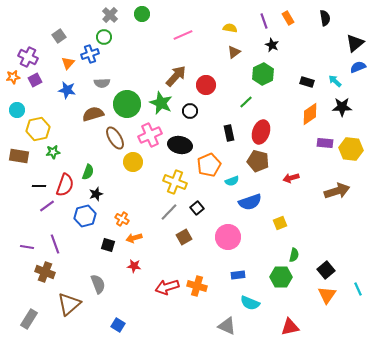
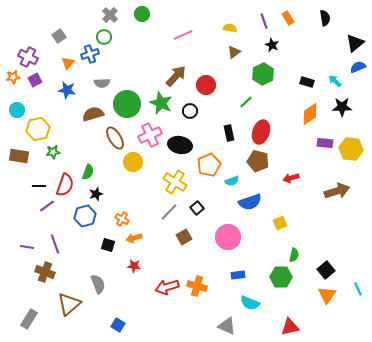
yellow cross at (175, 182): rotated 10 degrees clockwise
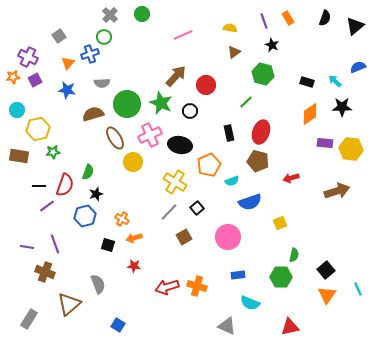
black semicircle at (325, 18): rotated 28 degrees clockwise
black triangle at (355, 43): moved 17 px up
green hexagon at (263, 74): rotated 20 degrees counterclockwise
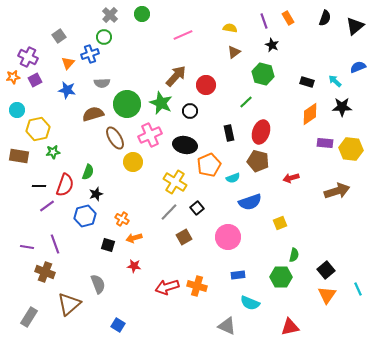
black ellipse at (180, 145): moved 5 px right
cyan semicircle at (232, 181): moved 1 px right, 3 px up
gray rectangle at (29, 319): moved 2 px up
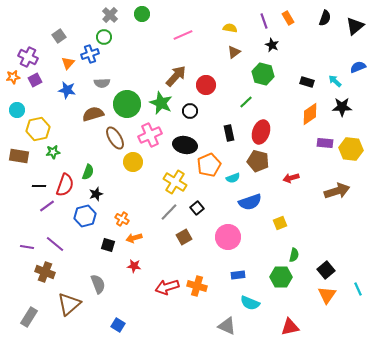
purple line at (55, 244): rotated 30 degrees counterclockwise
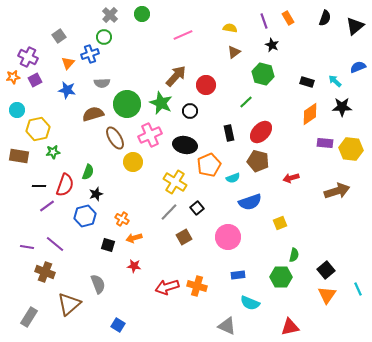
red ellipse at (261, 132): rotated 25 degrees clockwise
